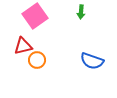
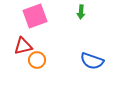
pink square: rotated 15 degrees clockwise
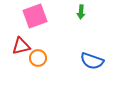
red triangle: moved 2 px left
orange circle: moved 1 px right, 2 px up
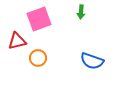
pink square: moved 4 px right, 3 px down
red triangle: moved 4 px left, 5 px up
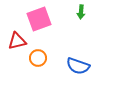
blue semicircle: moved 14 px left, 5 px down
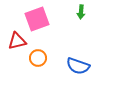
pink square: moved 2 px left
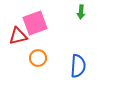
pink square: moved 2 px left, 4 px down
red triangle: moved 1 px right, 5 px up
blue semicircle: rotated 105 degrees counterclockwise
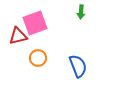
blue semicircle: rotated 25 degrees counterclockwise
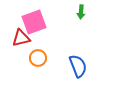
pink square: moved 1 px left, 1 px up
red triangle: moved 3 px right, 2 px down
